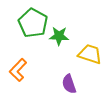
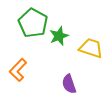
green star: rotated 24 degrees counterclockwise
yellow trapezoid: moved 1 px right, 6 px up
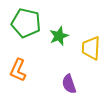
green pentagon: moved 7 px left; rotated 16 degrees counterclockwise
yellow trapezoid: rotated 105 degrees counterclockwise
orange L-shape: rotated 20 degrees counterclockwise
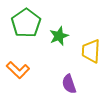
green pentagon: rotated 24 degrees clockwise
yellow trapezoid: moved 3 px down
orange L-shape: rotated 70 degrees counterclockwise
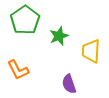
green pentagon: moved 1 px left, 3 px up
orange L-shape: rotated 20 degrees clockwise
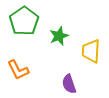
green pentagon: moved 1 px left, 1 px down
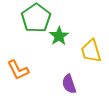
green pentagon: moved 12 px right, 3 px up
green star: rotated 12 degrees counterclockwise
yellow trapezoid: rotated 20 degrees counterclockwise
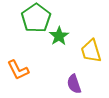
purple semicircle: moved 5 px right
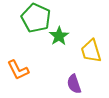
green pentagon: rotated 12 degrees counterclockwise
